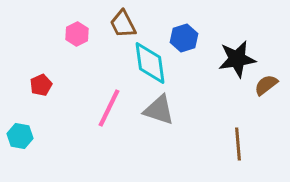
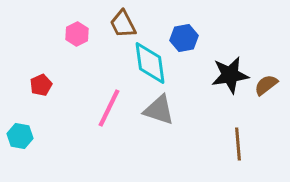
blue hexagon: rotated 8 degrees clockwise
black star: moved 7 px left, 16 px down
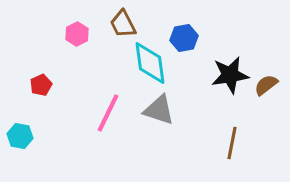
pink line: moved 1 px left, 5 px down
brown line: moved 6 px left, 1 px up; rotated 16 degrees clockwise
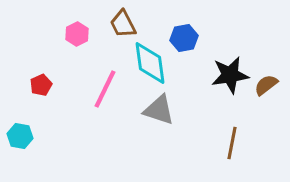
pink line: moved 3 px left, 24 px up
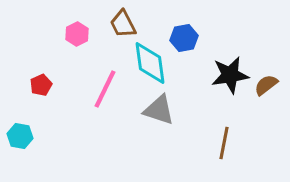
brown line: moved 8 px left
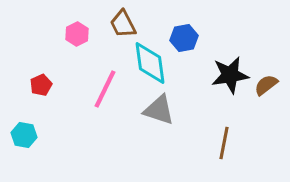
cyan hexagon: moved 4 px right, 1 px up
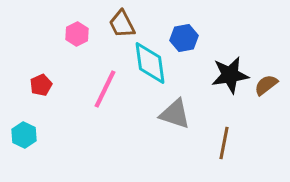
brown trapezoid: moved 1 px left
gray triangle: moved 16 px right, 4 px down
cyan hexagon: rotated 15 degrees clockwise
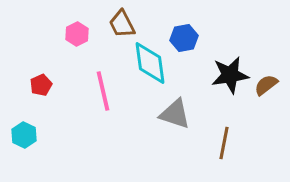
pink line: moved 2 px left, 2 px down; rotated 39 degrees counterclockwise
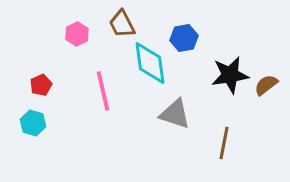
cyan hexagon: moved 9 px right, 12 px up; rotated 10 degrees counterclockwise
